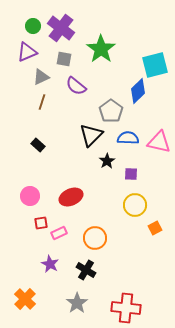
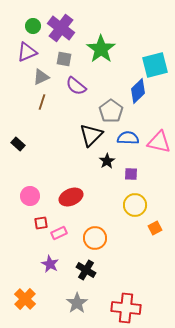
black rectangle: moved 20 px left, 1 px up
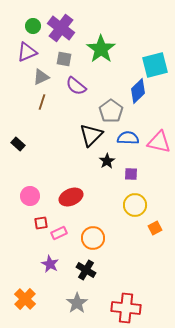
orange circle: moved 2 px left
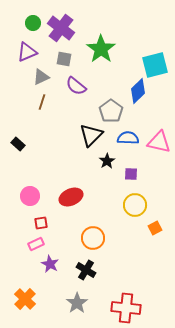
green circle: moved 3 px up
pink rectangle: moved 23 px left, 11 px down
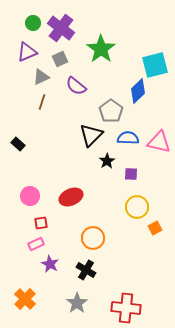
gray square: moved 4 px left; rotated 35 degrees counterclockwise
yellow circle: moved 2 px right, 2 px down
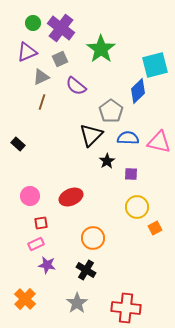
purple star: moved 3 px left, 1 px down; rotated 18 degrees counterclockwise
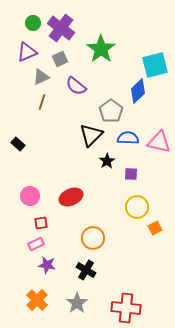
orange cross: moved 12 px right, 1 px down
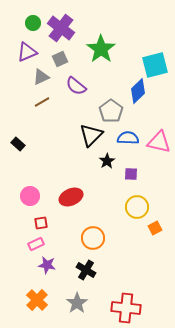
brown line: rotated 42 degrees clockwise
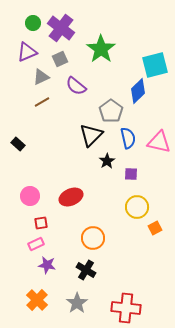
blue semicircle: rotated 75 degrees clockwise
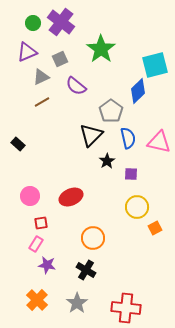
purple cross: moved 6 px up
pink rectangle: rotated 35 degrees counterclockwise
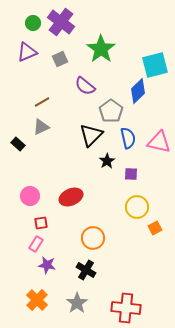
gray triangle: moved 50 px down
purple semicircle: moved 9 px right
